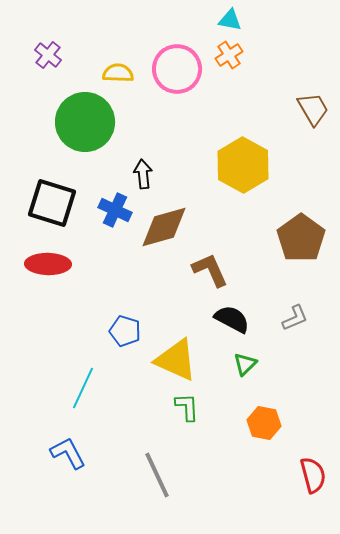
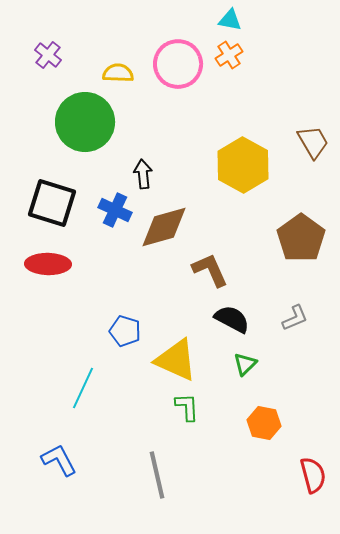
pink circle: moved 1 px right, 5 px up
brown trapezoid: moved 33 px down
blue L-shape: moved 9 px left, 7 px down
gray line: rotated 12 degrees clockwise
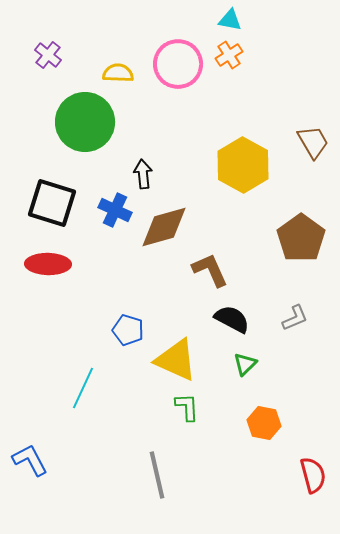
blue pentagon: moved 3 px right, 1 px up
blue L-shape: moved 29 px left
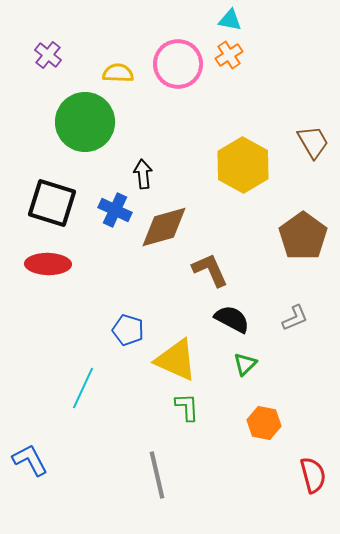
brown pentagon: moved 2 px right, 2 px up
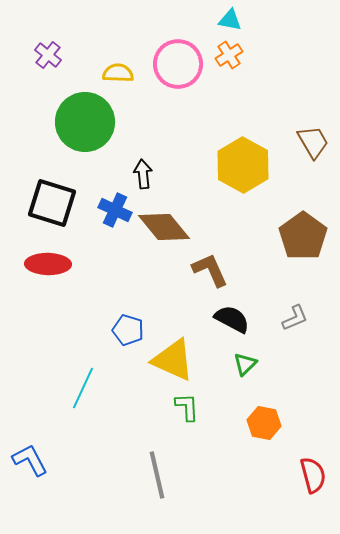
brown diamond: rotated 66 degrees clockwise
yellow triangle: moved 3 px left
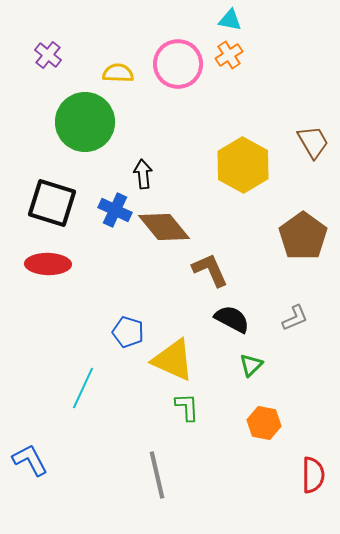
blue pentagon: moved 2 px down
green triangle: moved 6 px right, 1 px down
red semicircle: rotated 15 degrees clockwise
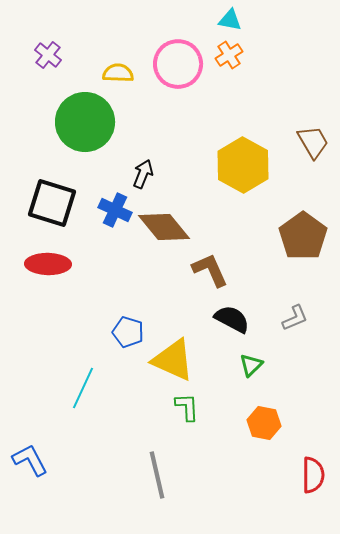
black arrow: rotated 28 degrees clockwise
